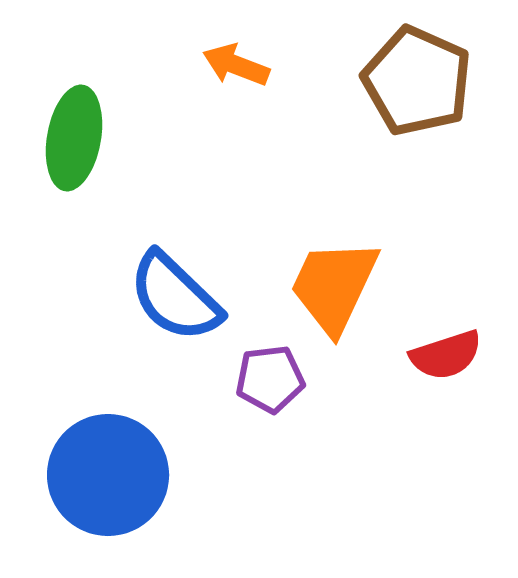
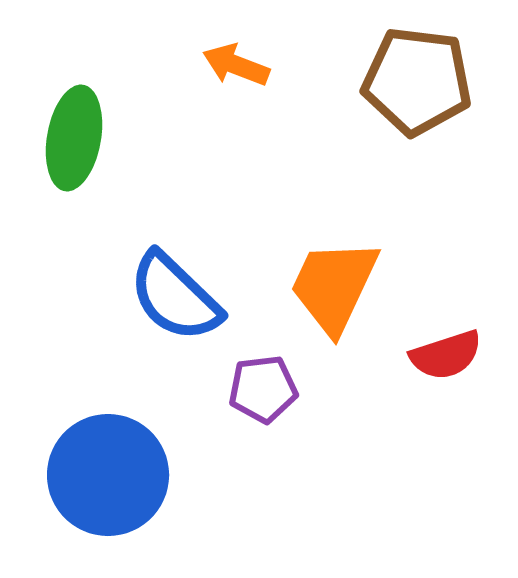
brown pentagon: rotated 17 degrees counterclockwise
purple pentagon: moved 7 px left, 10 px down
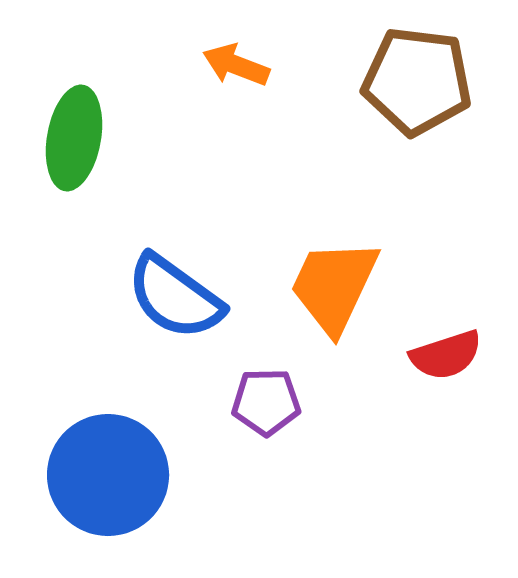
blue semicircle: rotated 8 degrees counterclockwise
purple pentagon: moved 3 px right, 13 px down; rotated 6 degrees clockwise
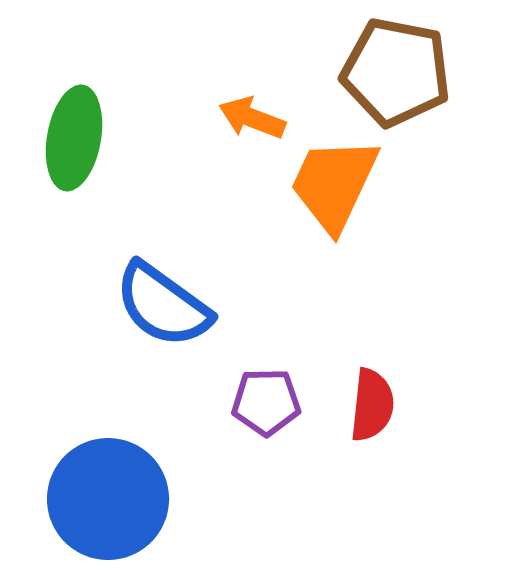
orange arrow: moved 16 px right, 53 px down
brown pentagon: moved 21 px left, 9 px up; rotated 4 degrees clockwise
orange trapezoid: moved 102 px up
blue semicircle: moved 12 px left, 8 px down
red semicircle: moved 74 px left, 50 px down; rotated 66 degrees counterclockwise
blue circle: moved 24 px down
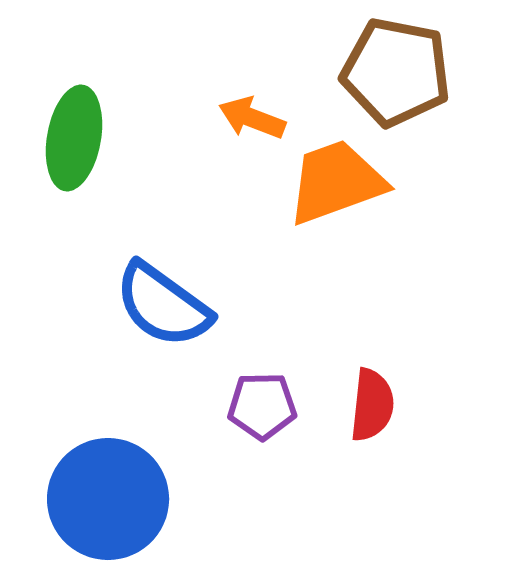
orange trapezoid: moved 2 px right, 2 px up; rotated 45 degrees clockwise
purple pentagon: moved 4 px left, 4 px down
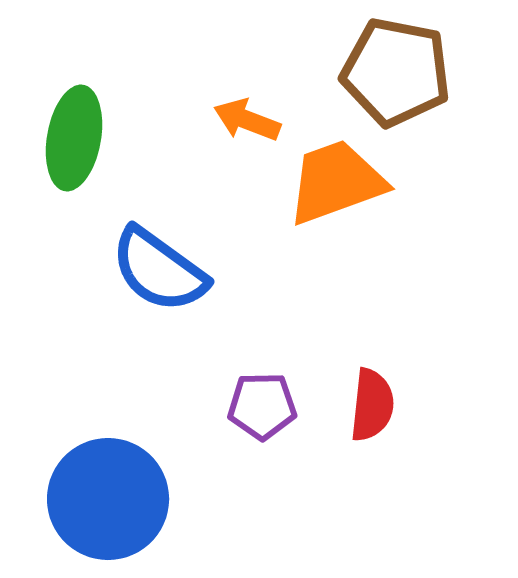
orange arrow: moved 5 px left, 2 px down
blue semicircle: moved 4 px left, 35 px up
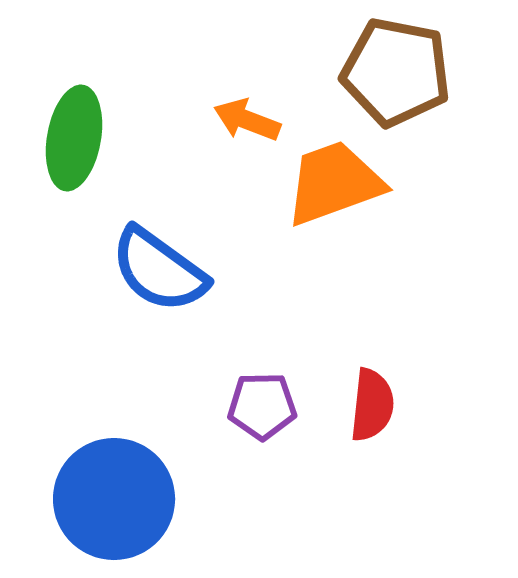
orange trapezoid: moved 2 px left, 1 px down
blue circle: moved 6 px right
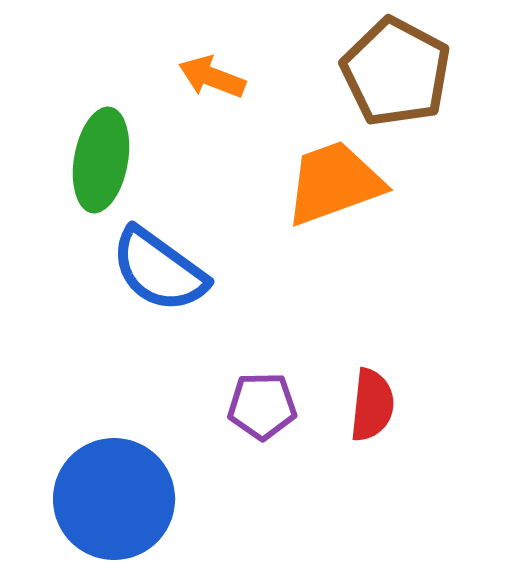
brown pentagon: rotated 17 degrees clockwise
orange arrow: moved 35 px left, 43 px up
green ellipse: moved 27 px right, 22 px down
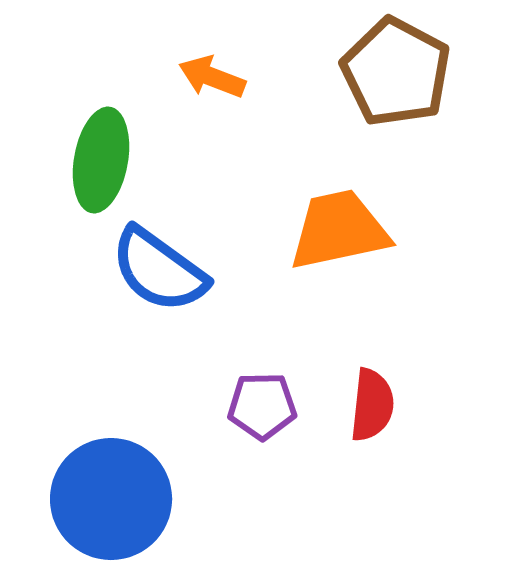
orange trapezoid: moved 5 px right, 47 px down; rotated 8 degrees clockwise
blue circle: moved 3 px left
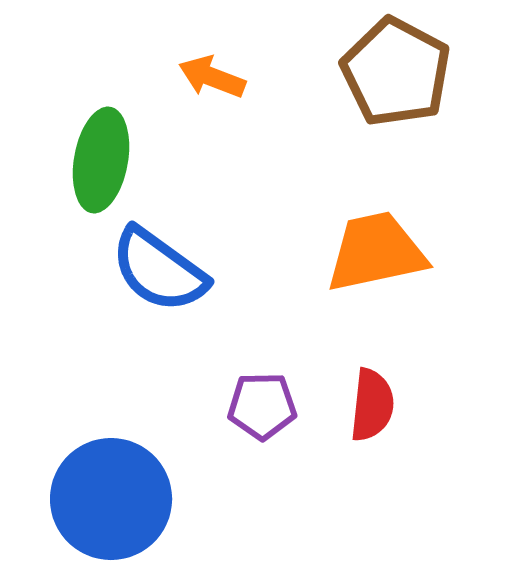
orange trapezoid: moved 37 px right, 22 px down
